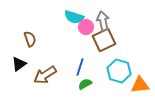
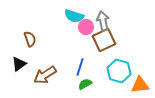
cyan semicircle: moved 1 px up
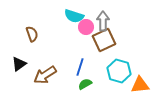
gray arrow: rotated 12 degrees clockwise
brown semicircle: moved 2 px right, 5 px up
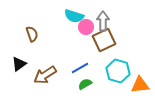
blue line: moved 1 px down; rotated 42 degrees clockwise
cyan hexagon: moved 1 px left
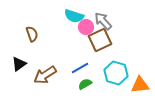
gray arrow: rotated 42 degrees counterclockwise
brown square: moved 4 px left
cyan hexagon: moved 2 px left, 2 px down
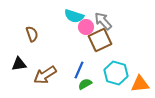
black triangle: rotated 28 degrees clockwise
blue line: moved 1 px left, 2 px down; rotated 36 degrees counterclockwise
orange triangle: moved 1 px up
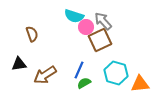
green semicircle: moved 1 px left, 1 px up
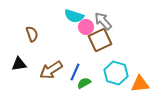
blue line: moved 4 px left, 2 px down
brown arrow: moved 6 px right, 5 px up
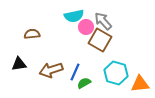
cyan semicircle: rotated 30 degrees counterclockwise
brown semicircle: rotated 77 degrees counterclockwise
brown square: rotated 35 degrees counterclockwise
brown arrow: rotated 15 degrees clockwise
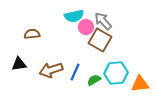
cyan hexagon: rotated 20 degrees counterclockwise
green semicircle: moved 10 px right, 3 px up
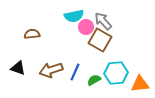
black triangle: moved 1 px left, 4 px down; rotated 28 degrees clockwise
